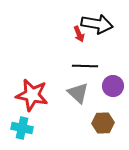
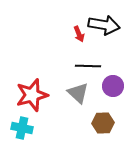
black arrow: moved 7 px right, 1 px down
black line: moved 3 px right
red star: rotated 28 degrees counterclockwise
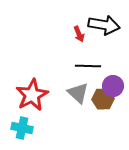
red star: rotated 12 degrees counterclockwise
brown hexagon: moved 24 px up
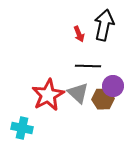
black arrow: rotated 88 degrees counterclockwise
red star: moved 16 px right
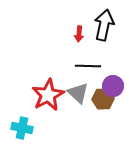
red arrow: rotated 28 degrees clockwise
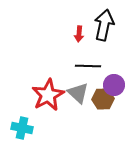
purple circle: moved 1 px right, 1 px up
